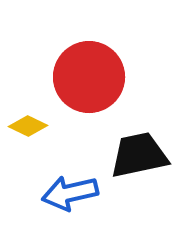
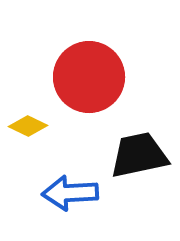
blue arrow: rotated 10 degrees clockwise
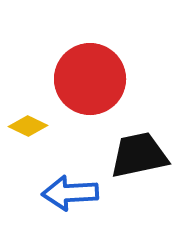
red circle: moved 1 px right, 2 px down
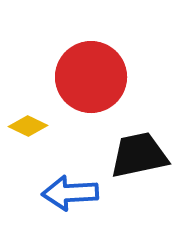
red circle: moved 1 px right, 2 px up
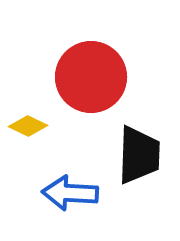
black trapezoid: rotated 104 degrees clockwise
blue arrow: rotated 6 degrees clockwise
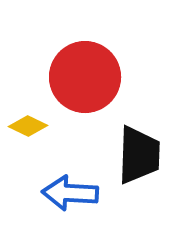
red circle: moved 6 px left
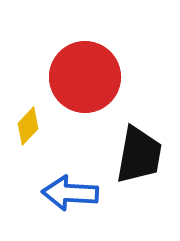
yellow diamond: rotated 72 degrees counterclockwise
black trapezoid: rotated 8 degrees clockwise
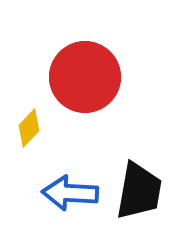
yellow diamond: moved 1 px right, 2 px down
black trapezoid: moved 36 px down
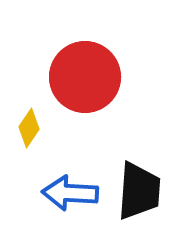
yellow diamond: rotated 9 degrees counterclockwise
black trapezoid: rotated 6 degrees counterclockwise
